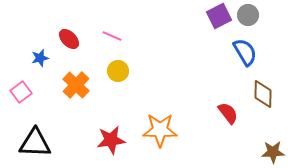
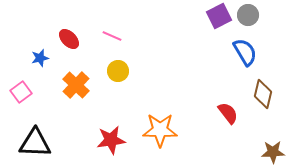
brown diamond: rotated 12 degrees clockwise
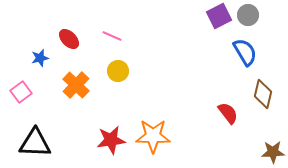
orange star: moved 7 px left, 6 px down
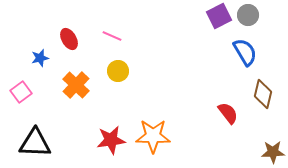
red ellipse: rotated 15 degrees clockwise
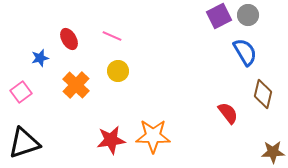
black triangle: moved 11 px left; rotated 20 degrees counterclockwise
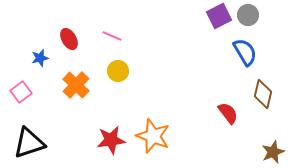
orange star: rotated 20 degrees clockwise
black triangle: moved 5 px right
brown star: rotated 20 degrees counterclockwise
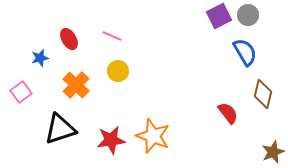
black triangle: moved 31 px right, 14 px up
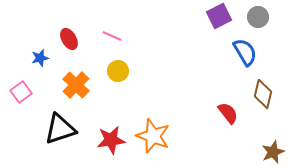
gray circle: moved 10 px right, 2 px down
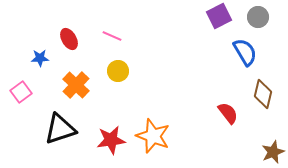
blue star: rotated 12 degrees clockwise
